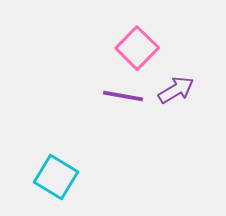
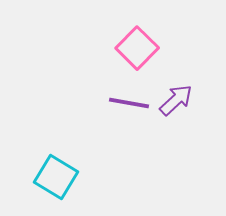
purple arrow: moved 10 px down; rotated 12 degrees counterclockwise
purple line: moved 6 px right, 7 px down
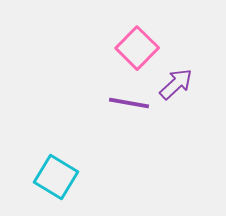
purple arrow: moved 16 px up
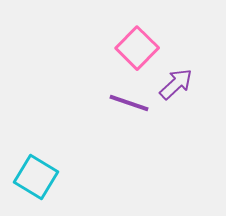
purple line: rotated 9 degrees clockwise
cyan square: moved 20 px left
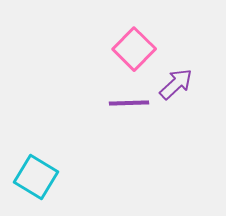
pink square: moved 3 px left, 1 px down
purple line: rotated 21 degrees counterclockwise
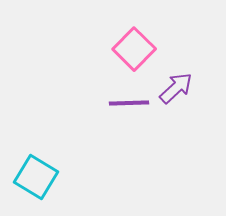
purple arrow: moved 4 px down
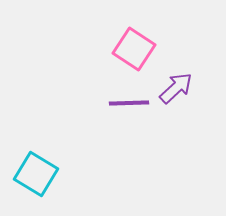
pink square: rotated 12 degrees counterclockwise
cyan square: moved 3 px up
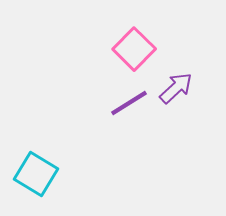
pink square: rotated 12 degrees clockwise
purple line: rotated 30 degrees counterclockwise
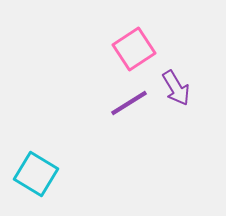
pink square: rotated 12 degrees clockwise
purple arrow: rotated 102 degrees clockwise
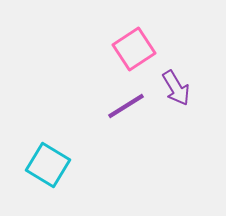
purple line: moved 3 px left, 3 px down
cyan square: moved 12 px right, 9 px up
